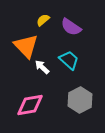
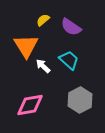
orange triangle: rotated 12 degrees clockwise
white arrow: moved 1 px right, 1 px up
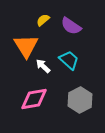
purple semicircle: moved 1 px up
pink diamond: moved 4 px right, 6 px up
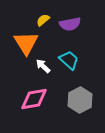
purple semicircle: moved 1 px left, 2 px up; rotated 45 degrees counterclockwise
orange triangle: moved 3 px up
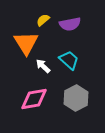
gray hexagon: moved 4 px left, 2 px up
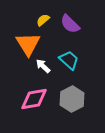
purple semicircle: rotated 55 degrees clockwise
orange triangle: moved 2 px right, 1 px down
gray hexagon: moved 4 px left, 1 px down
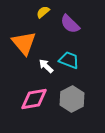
yellow semicircle: moved 8 px up
orange triangle: moved 4 px left, 1 px up; rotated 8 degrees counterclockwise
cyan trapezoid: rotated 20 degrees counterclockwise
white arrow: moved 3 px right
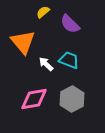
orange triangle: moved 1 px left, 1 px up
white arrow: moved 2 px up
